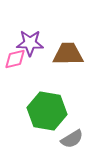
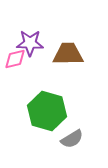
green hexagon: rotated 6 degrees clockwise
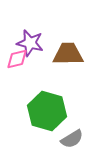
purple star: rotated 12 degrees clockwise
pink diamond: moved 2 px right
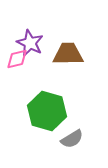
purple star: rotated 12 degrees clockwise
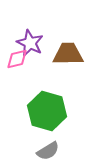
gray semicircle: moved 24 px left, 12 px down
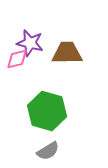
purple star: rotated 12 degrees counterclockwise
brown trapezoid: moved 1 px left, 1 px up
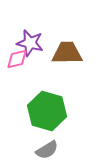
gray semicircle: moved 1 px left, 1 px up
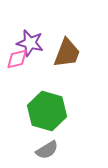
brown trapezoid: rotated 112 degrees clockwise
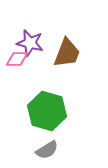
pink diamond: rotated 15 degrees clockwise
